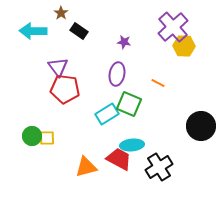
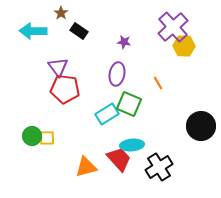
orange line: rotated 32 degrees clockwise
red trapezoid: rotated 20 degrees clockwise
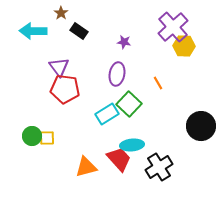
purple triangle: moved 1 px right
green square: rotated 20 degrees clockwise
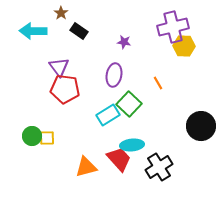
purple cross: rotated 28 degrees clockwise
purple ellipse: moved 3 px left, 1 px down
cyan rectangle: moved 1 px right, 1 px down
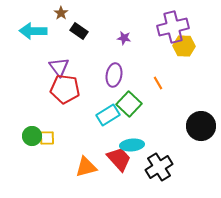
purple star: moved 4 px up
